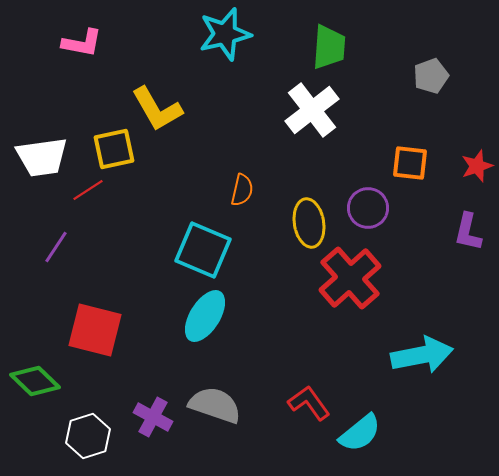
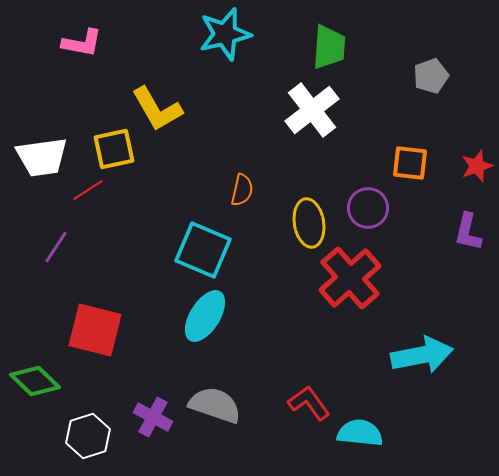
cyan semicircle: rotated 135 degrees counterclockwise
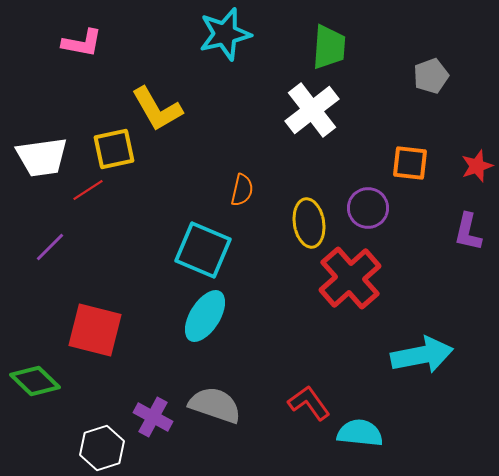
purple line: moved 6 px left; rotated 12 degrees clockwise
white hexagon: moved 14 px right, 12 px down
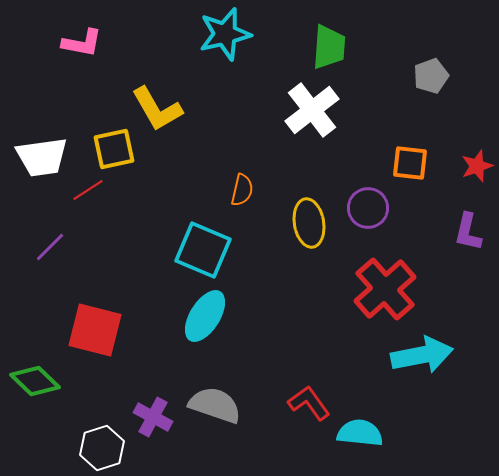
red cross: moved 35 px right, 11 px down
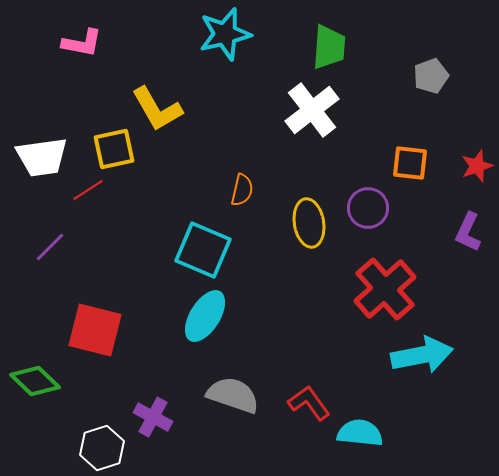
purple L-shape: rotated 12 degrees clockwise
gray semicircle: moved 18 px right, 10 px up
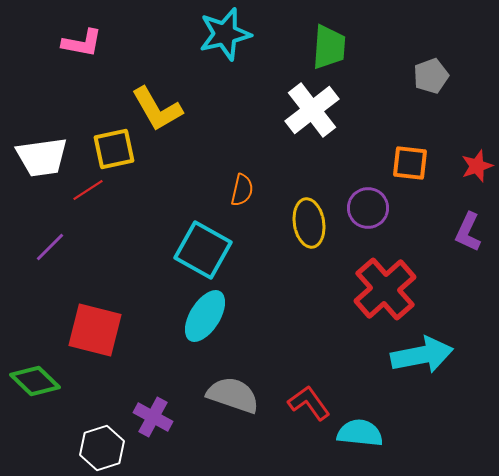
cyan square: rotated 6 degrees clockwise
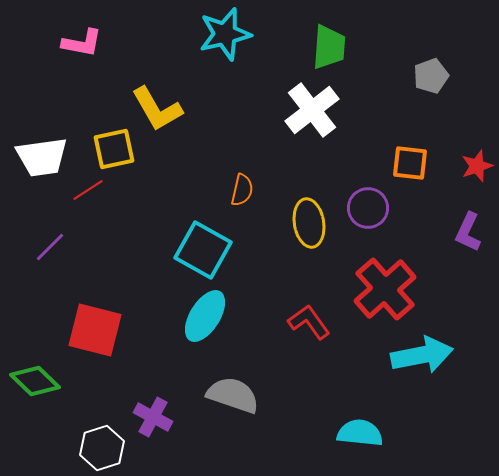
red L-shape: moved 81 px up
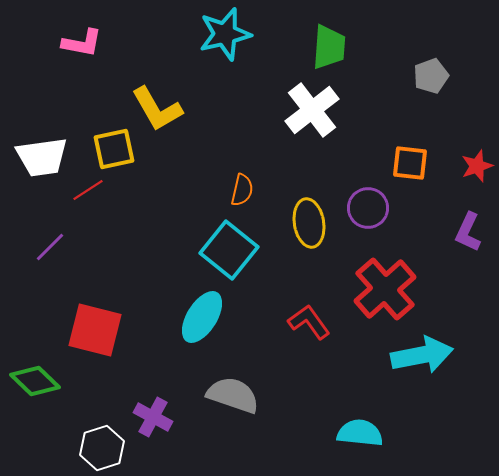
cyan square: moved 26 px right; rotated 10 degrees clockwise
cyan ellipse: moved 3 px left, 1 px down
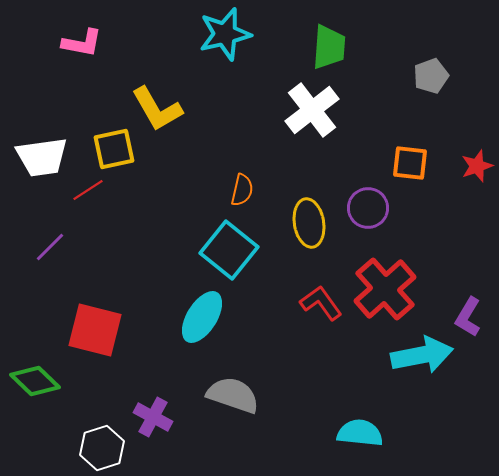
purple L-shape: moved 85 px down; rotated 6 degrees clockwise
red L-shape: moved 12 px right, 19 px up
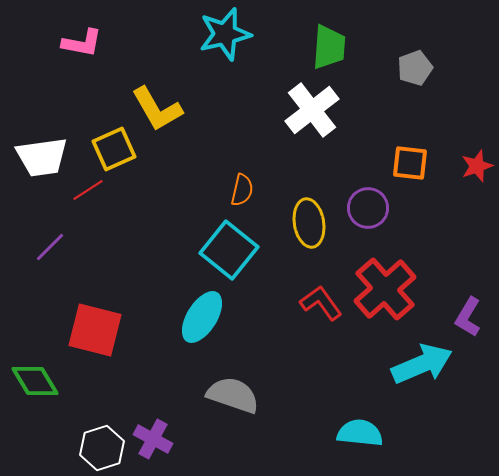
gray pentagon: moved 16 px left, 8 px up
yellow square: rotated 12 degrees counterclockwise
cyan arrow: moved 9 px down; rotated 12 degrees counterclockwise
green diamond: rotated 15 degrees clockwise
purple cross: moved 22 px down
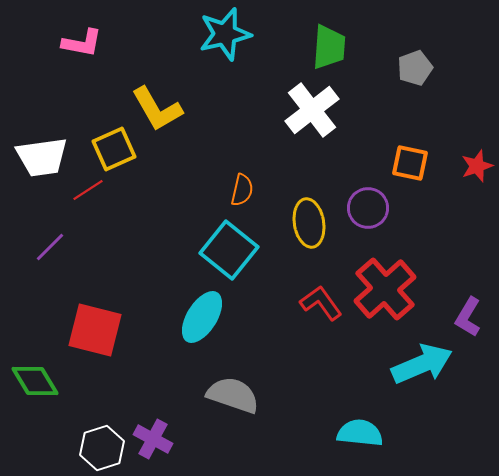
orange square: rotated 6 degrees clockwise
